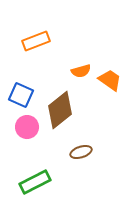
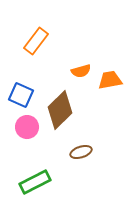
orange rectangle: rotated 32 degrees counterclockwise
orange trapezoid: rotated 45 degrees counterclockwise
brown diamond: rotated 6 degrees counterclockwise
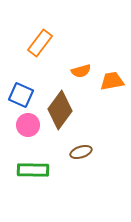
orange rectangle: moved 4 px right, 2 px down
orange trapezoid: moved 2 px right, 1 px down
brown diamond: rotated 9 degrees counterclockwise
pink circle: moved 1 px right, 2 px up
green rectangle: moved 2 px left, 12 px up; rotated 28 degrees clockwise
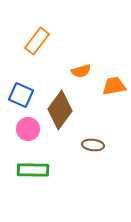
orange rectangle: moved 3 px left, 2 px up
orange trapezoid: moved 2 px right, 5 px down
pink circle: moved 4 px down
brown ellipse: moved 12 px right, 7 px up; rotated 25 degrees clockwise
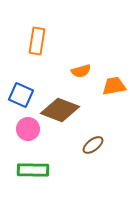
orange rectangle: rotated 28 degrees counterclockwise
brown diamond: rotated 75 degrees clockwise
brown ellipse: rotated 45 degrees counterclockwise
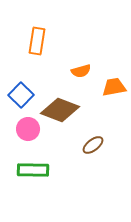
orange trapezoid: moved 1 px down
blue square: rotated 20 degrees clockwise
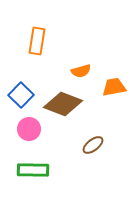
brown diamond: moved 3 px right, 6 px up
pink circle: moved 1 px right
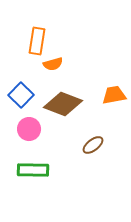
orange semicircle: moved 28 px left, 7 px up
orange trapezoid: moved 8 px down
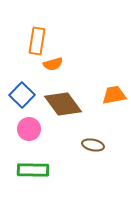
blue square: moved 1 px right
brown diamond: rotated 33 degrees clockwise
brown ellipse: rotated 50 degrees clockwise
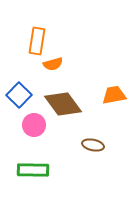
blue square: moved 3 px left
pink circle: moved 5 px right, 4 px up
